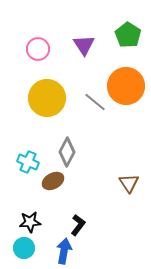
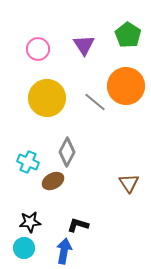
black L-shape: rotated 110 degrees counterclockwise
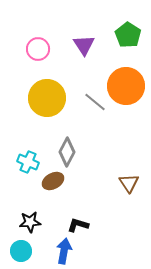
cyan circle: moved 3 px left, 3 px down
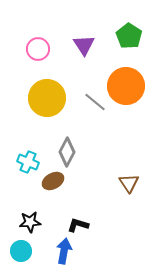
green pentagon: moved 1 px right, 1 px down
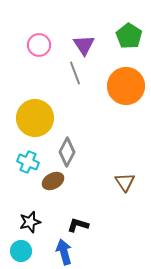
pink circle: moved 1 px right, 4 px up
yellow circle: moved 12 px left, 20 px down
gray line: moved 20 px left, 29 px up; rotated 30 degrees clockwise
brown triangle: moved 4 px left, 1 px up
black star: rotated 10 degrees counterclockwise
blue arrow: moved 1 px down; rotated 25 degrees counterclockwise
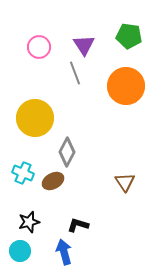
green pentagon: rotated 25 degrees counterclockwise
pink circle: moved 2 px down
cyan cross: moved 5 px left, 11 px down
black star: moved 1 px left
cyan circle: moved 1 px left
